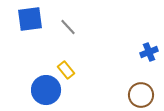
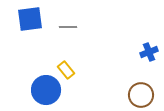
gray line: rotated 48 degrees counterclockwise
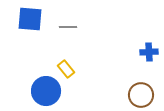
blue square: rotated 12 degrees clockwise
blue cross: rotated 18 degrees clockwise
yellow rectangle: moved 1 px up
blue circle: moved 1 px down
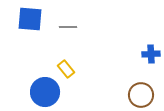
blue cross: moved 2 px right, 2 px down
blue circle: moved 1 px left, 1 px down
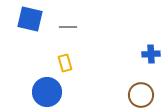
blue square: rotated 8 degrees clockwise
yellow rectangle: moved 1 px left, 6 px up; rotated 24 degrees clockwise
blue circle: moved 2 px right
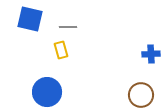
yellow rectangle: moved 4 px left, 13 px up
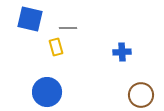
gray line: moved 1 px down
yellow rectangle: moved 5 px left, 3 px up
blue cross: moved 29 px left, 2 px up
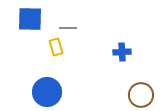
blue square: rotated 12 degrees counterclockwise
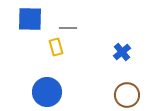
blue cross: rotated 36 degrees counterclockwise
brown circle: moved 14 px left
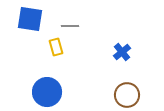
blue square: rotated 8 degrees clockwise
gray line: moved 2 px right, 2 px up
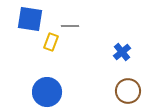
yellow rectangle: moved 5 px left, 5 px up; rotated 36 degrees clockwise
brown circle: moved 1 px right, 4 px up
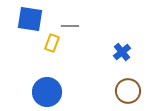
yellow rectangle: moved 1 px right, 1 px down
